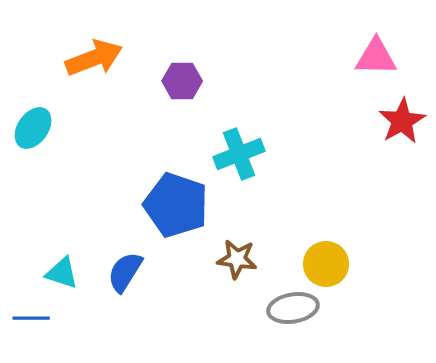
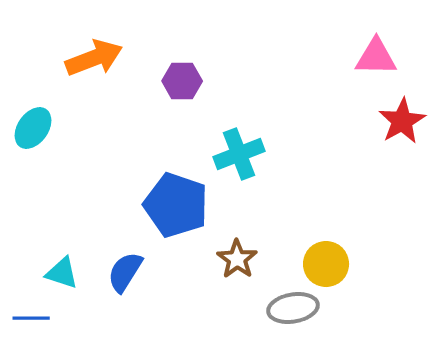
brown star: rotated 27 degrees clockwise
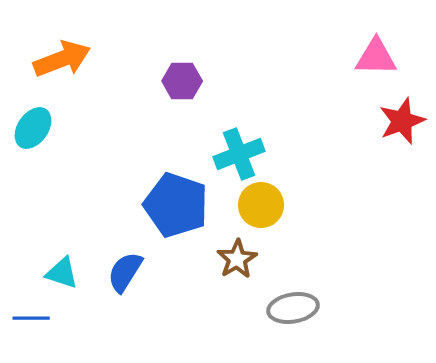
orange arrow: moved 32 px left, 1 px down
red star: rotated 9 degrees clockwise
brown star: rotated 6 degrees clockwise
yellow circle: moved 65 px left, 59 px up
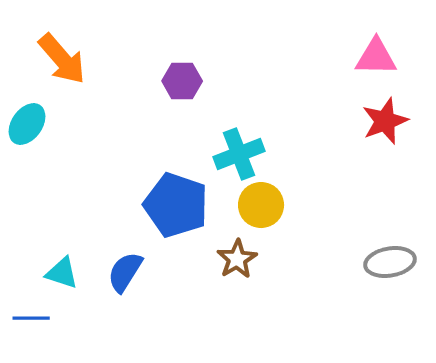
orange arrow: rotated 70 degrees clockwise
red star: moved 17 px left
cyan ellipse: moved 6 px left, 4 px up
gray ellipse: moved 97 px right, 46 px up
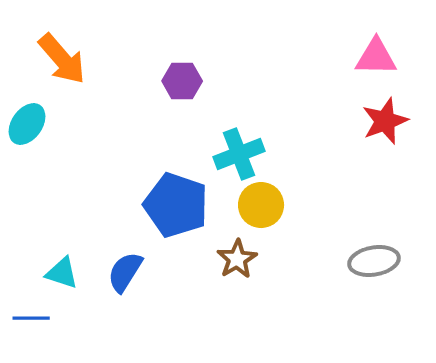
gray ellipse: moved 16 px left, 1 px up
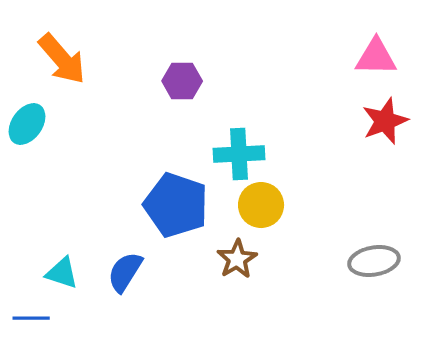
cyan cross: rotated 18 degrees clockwise
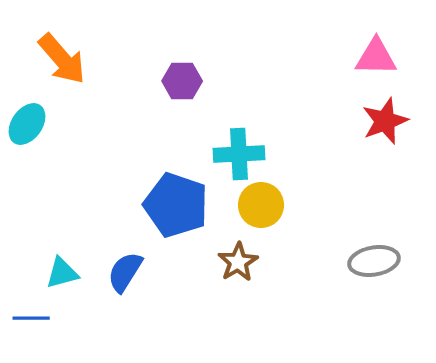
brown star: moved 1 px right, 3 px down
cyan triangle: rotated 33 degrees counterclockwise
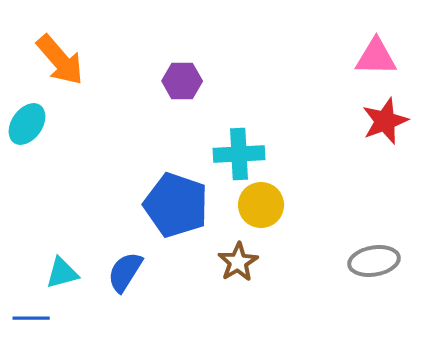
orange arrow: moved 2 px left, 1 px down
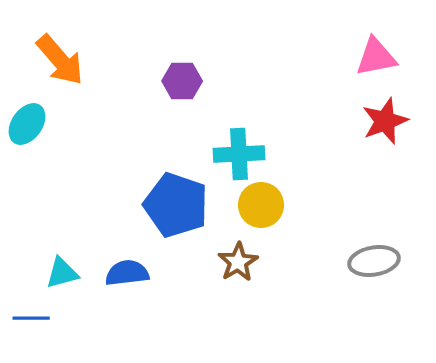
pink triangle: rotated 12 degrees counterclockwise
blue semicircle: moved 2 px right, 1 px down; rotated 51 degrees clockwise
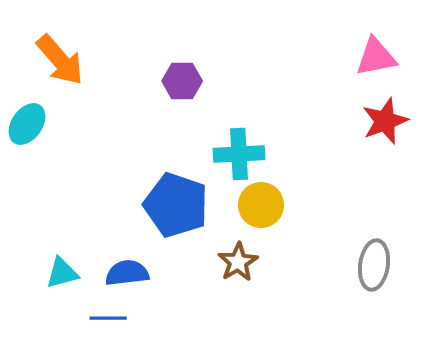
gray ellipse: moved 4 px down; rotated 72 degrees counterclockwise
blue line: moved 77 px right
